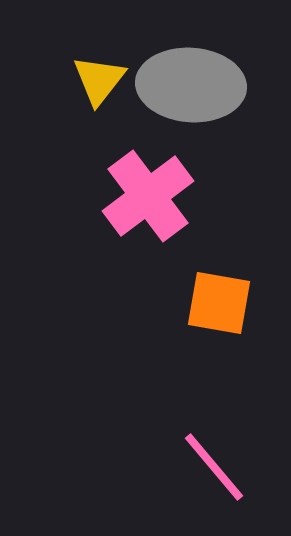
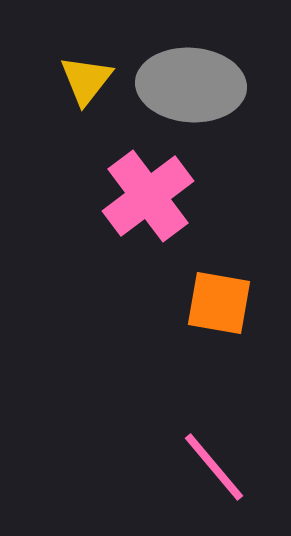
yellow triangle: moved 13 px left
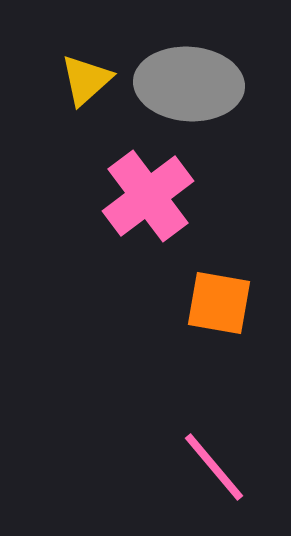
yellow triangle: rotated 10 degrees clockwise
gray ellipse: moved 2 px left, 1 px up
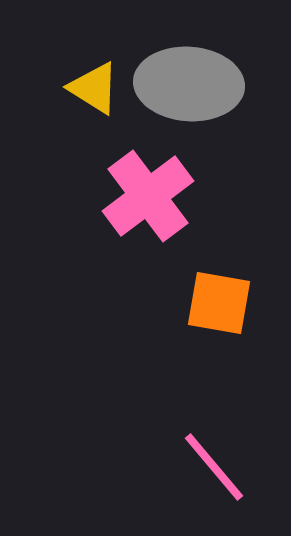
yellow triangle: moved 8 px right, 8 px down; rotated 46 degrees counterclockwise
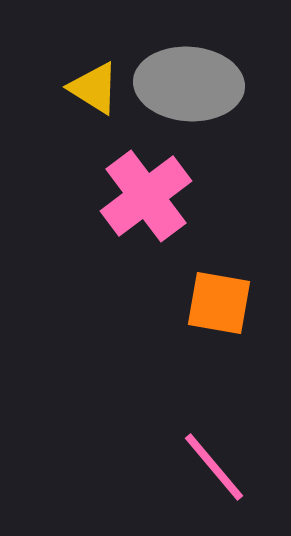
pink cross: moved 2 px left
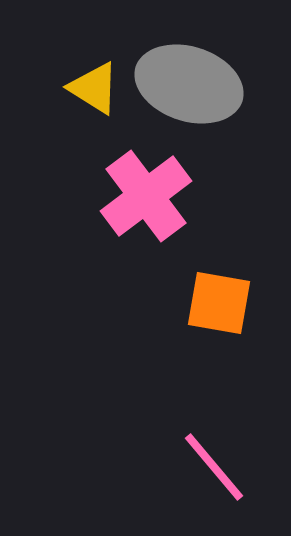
gray ellipse: rotated 14 degrees clockwise
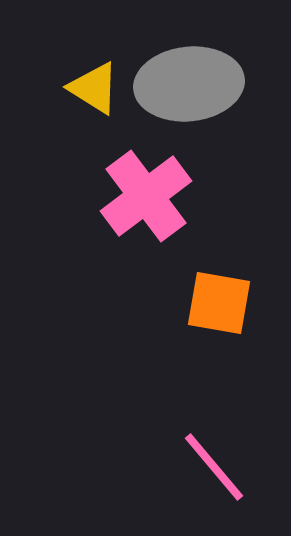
gray ellipse: rotated 24 degrees counterclockwise
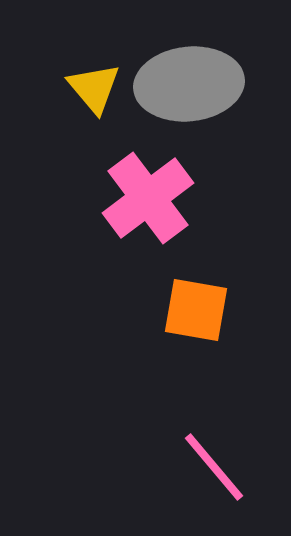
yellow triangle: rotated 18 degrees clockwise
pink cross: moved 2 px right, 2 px down
orange square: moved 23 px left, 7 px down
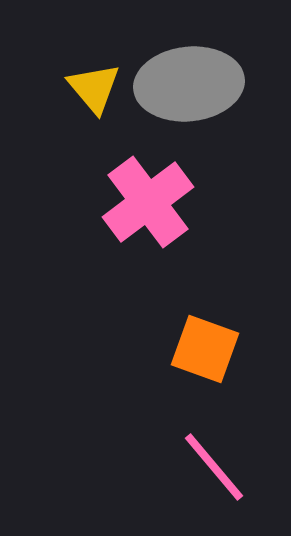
pink cross: moved 4 px down
orange square: moved 9 px right, 39 px down; rotated 10 degrees clockwise
